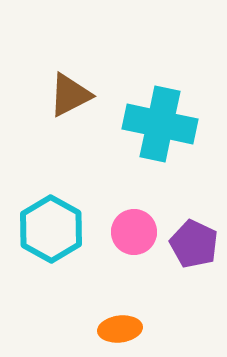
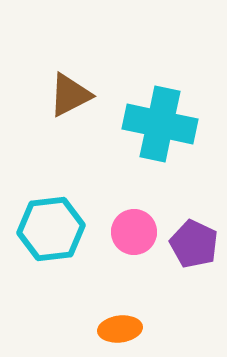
cyan hexagon: rotated 24 degrees clockwise
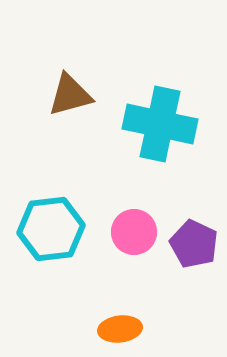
brown triangle: rotated 12 degrees clockwise
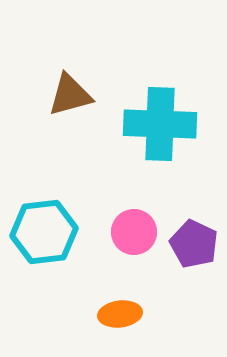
cyan cross: rotated 10 degrees counterclockwise
cyan hexagon: moved 7 px left, 3 px down
orange ellipse: moved 15 px up
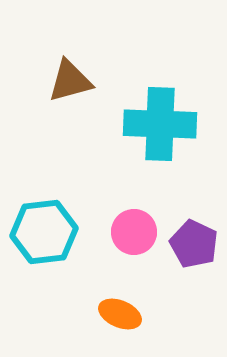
brown triangle: moved 14 px up
orange ellipse: rotated 30 degrees clockwise
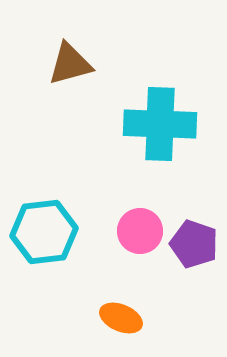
brown triangle: moved 17 px up
pink circle: moved 6 px right, 1 px up
purple pentagon: rotated 6 degrees counterclockwise
orange ellipse: moved 1 px right, 4 px down
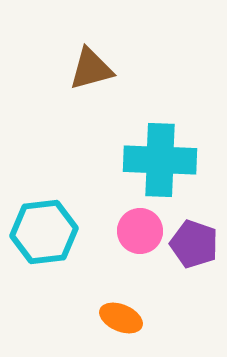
brown triangle: moved 21 px right, 5 px down
cyan cross: moved 36 px down
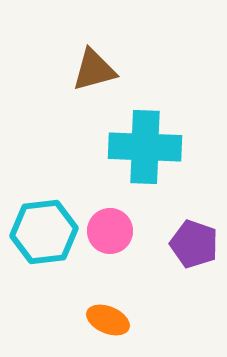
brown triangle: moved 3 px right, 1 px down
cyan cross: moved 15 px left, 13 px up
pink circle: moved 30 px left
orange ellipse: moved 13 px left, 2 px down
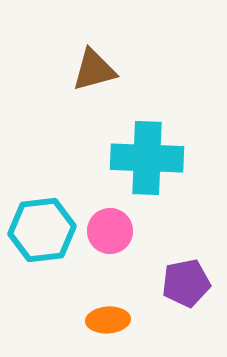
cyan cross: moved 2 px right, 11 px down
cyan hexagon: moved 2 px left, 2 px up
purple pentagon: moved 8 px left, 39 px down; rotated 30 degrees counterclockwise
orange ellipse: rotated 27 degrees counterclockwise
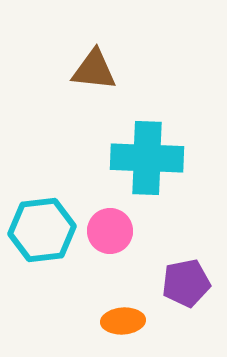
brown triangle: rotated 21 degrees clockwise
orange ellipse: moved 15 px right, 1 px down
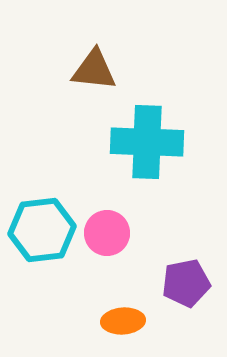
cyan cross: moved 16 px up
pink circle: moved 3 px left, 2 px down
